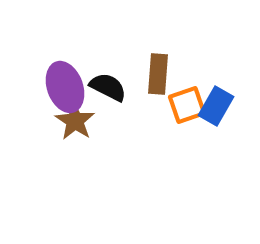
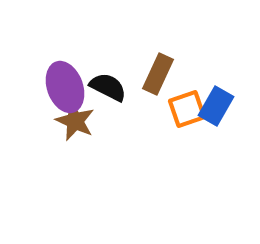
brown rectangle: rotated 21 degrees clockwise
orange square: moved 4 px down
brown star: rotated 9 degrees counterclockwise
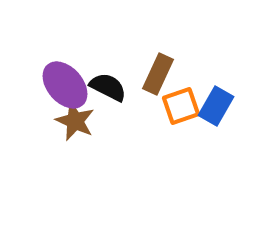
purple ellipse: moved 2 px up; rotated 21 degrees counterclockwise
orange square: moved 6 px left, 3 px up
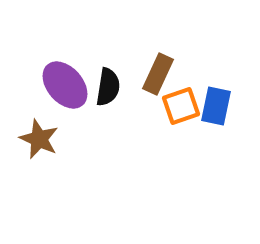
black semicircle: rotated 72 degrees clockwise
blue rectangle: rotated 18 degrees counterclockwise
brown star: moved 36 px left, 18 px down
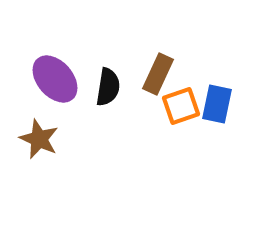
purple ellipse: moved 10 px left, 6 px up
blue rectangle: moved 1 px right, 2 px up
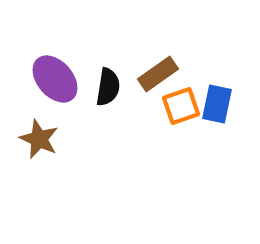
brown rectangle: rotated 30 degrees clockwise
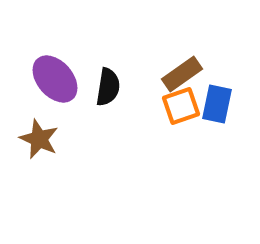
brown rectangle: moved 24 px right
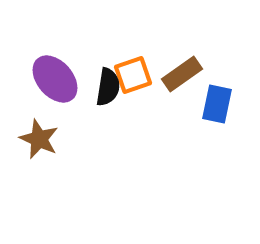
orange square: moved 48 px left, 31 px up
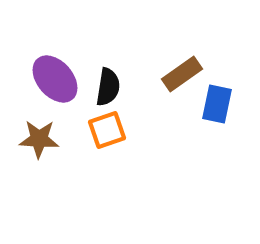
orange square: moved 26 px left, 55 px down
brown star: rotated 21 degrees counterclockwise
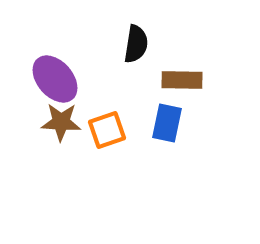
brown rectangle: moved 6 px down; rotated 36 degrees clockwise
black semicircle: moved 28 px right, 43 px up
blue rectangle: moved 50 px left, 19 px down
brown star: moved 22 px right, 17 px up
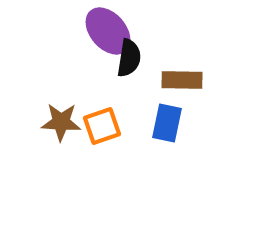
black semicircle: moved 7 px left, 14 px down
purple ellipse: moved 53 px right, 48 px up
orange square: moved 5 px left, 4 px up
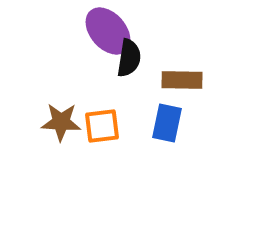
orange square: rotated 12 degrees clockwise
